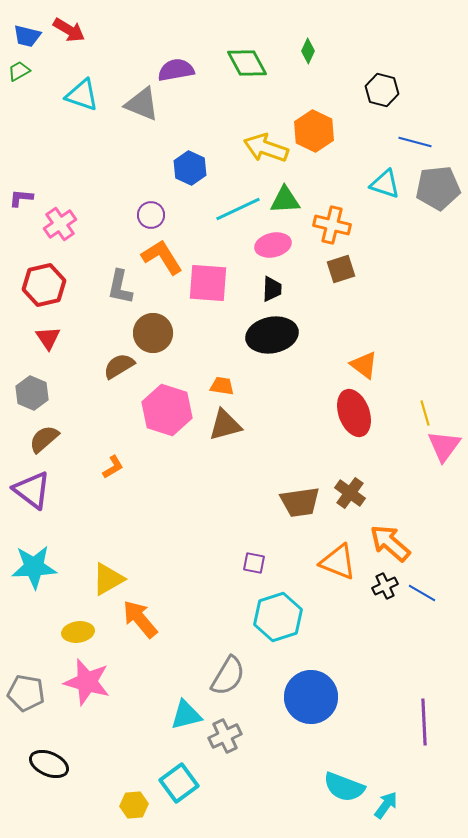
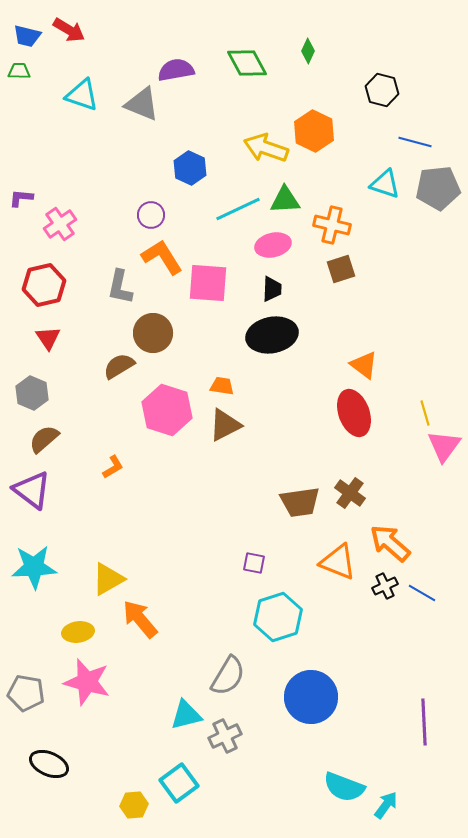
green trapezoid at (19, 71): rotated 30 degrees clockwise
brown triangle at (225, 425): rotated 12 degrees counterclockwise
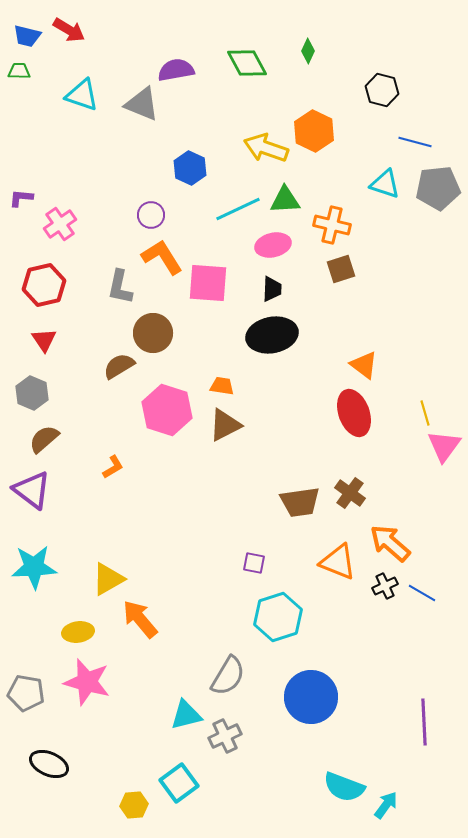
red triangle at (48, 338): moved 4 px left, 2 px down
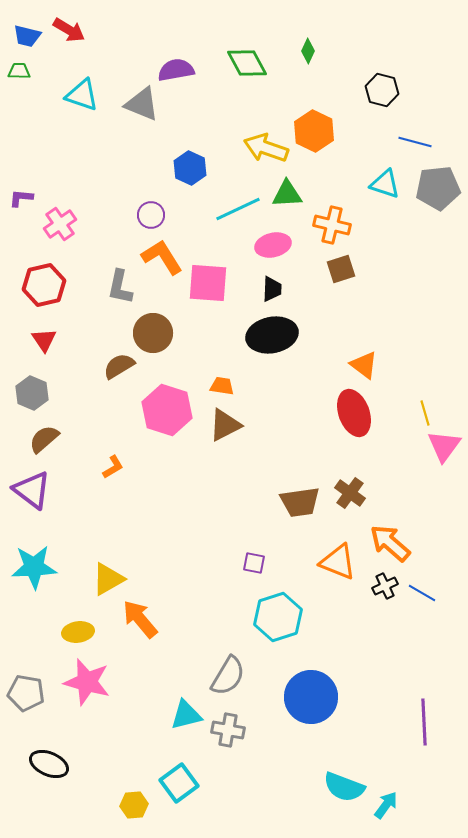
green triangle at (285, 200): moved 2 px right, 6 px up
gray cross at (225, 736): moved 3 px right, 6 px up; rotated 36 degrees clockwise
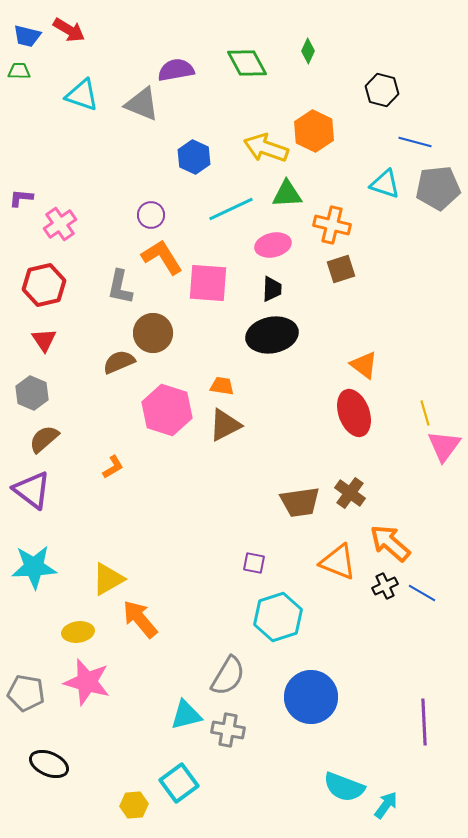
blue hexagon at (190, 168): moved 4 px right, 11 px up
cyan line at (238, 209): moved 7 px left
brown semicircle at (119, 366): moved 4 px up; rotated 8 degrees clockwise
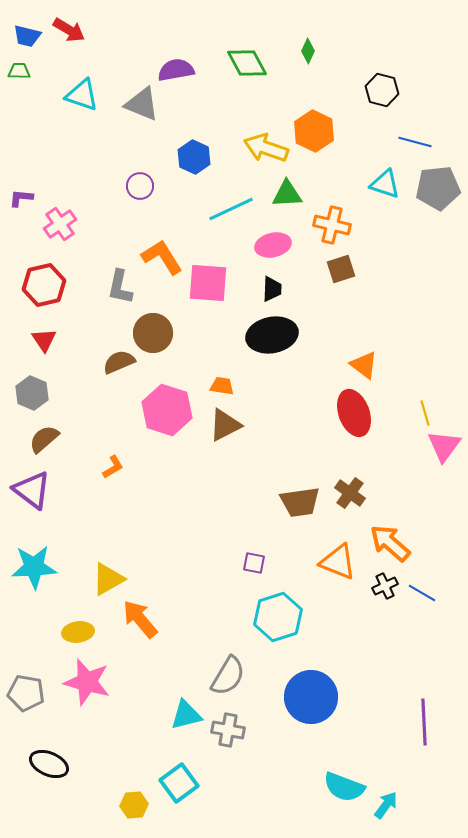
purple circle at (151, 215): moved 11 px left, 29 px up
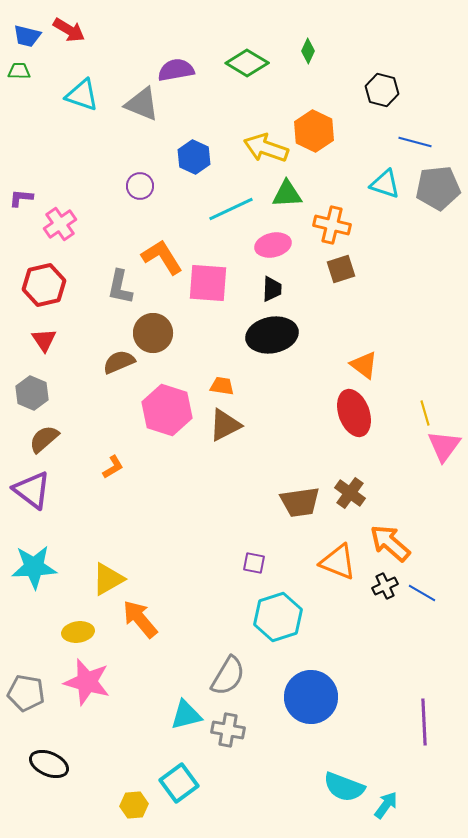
green diamond at (247, 63): rotated 30 degrees counterclockwise
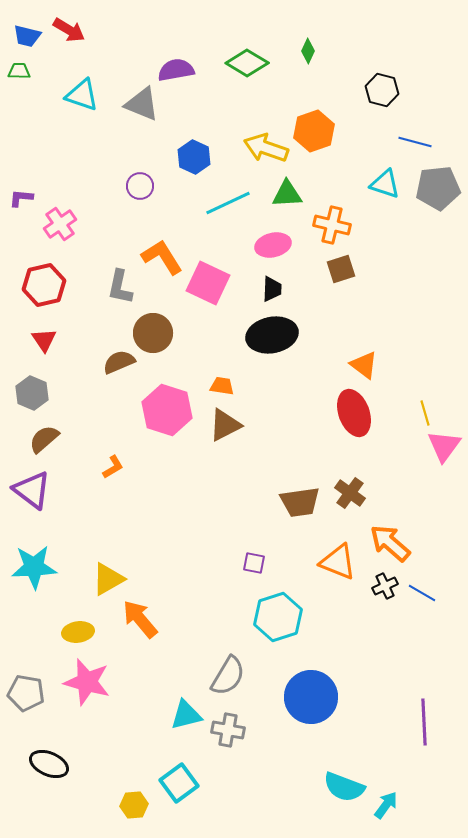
orange hexagon at (314, 131): rotated 15 degrees clockwise
cyan line at (231, 209): moved 3 px left, 6 px up
pink square at (208, 283): rotated 21 degrees clockwise
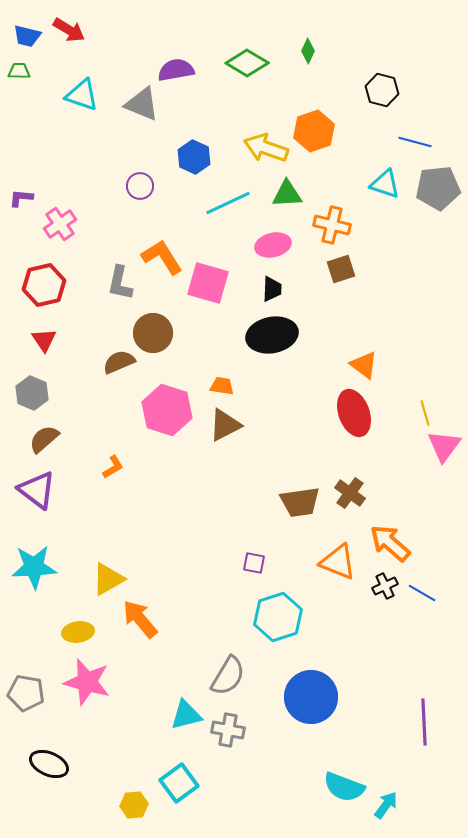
pink square at (208, 283): rotated 9 degrees counterclockwise
gray L-shape at (120, 287): moved 4 px up
purple triangle at (32, 490): moved 5 px right
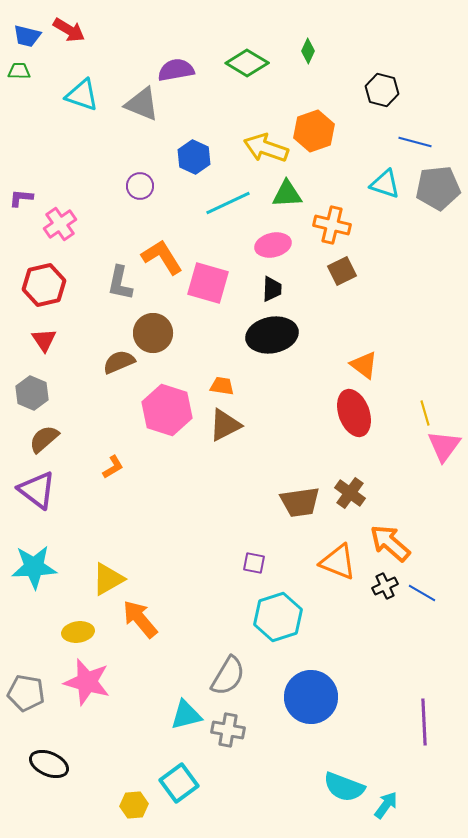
brown square at (341, 269): moved 1 px right, 2 px down; rotated 8 degrees counterclockwise
